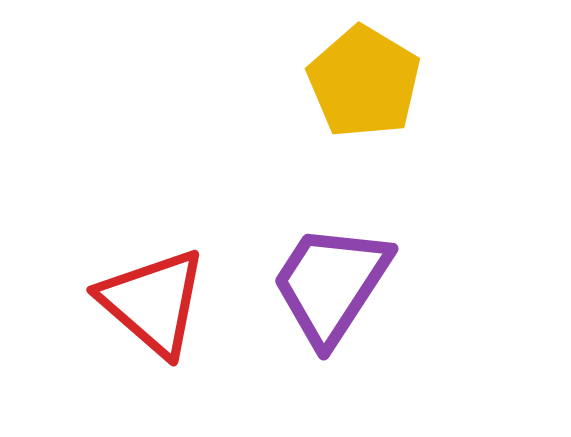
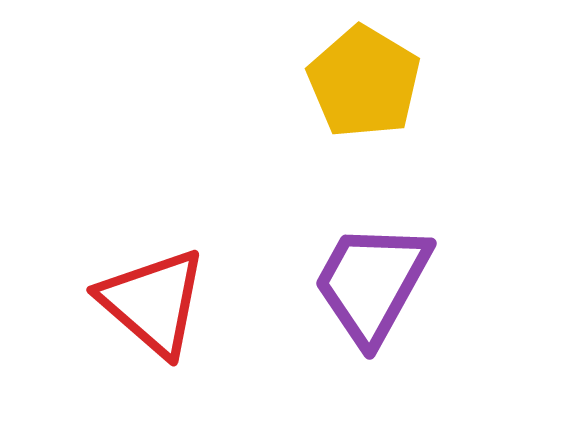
purple trapezoid: moved 41 px right, 1 px up; rotated 4 degrees counterclockwise
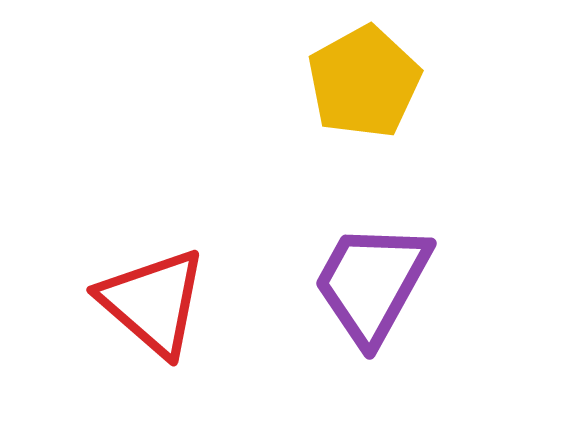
yellow pentagon: rotated 12 degrees clockwise
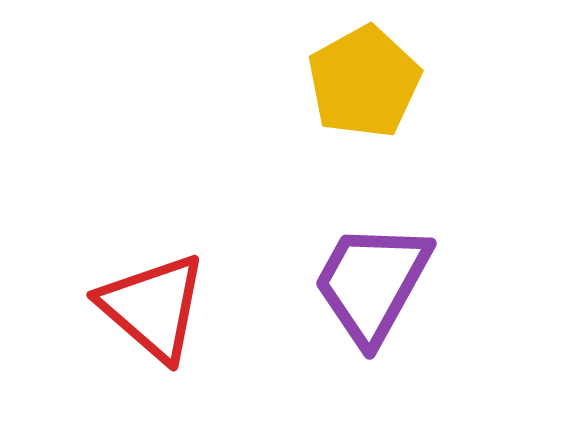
red triangle: moved 5 px down
